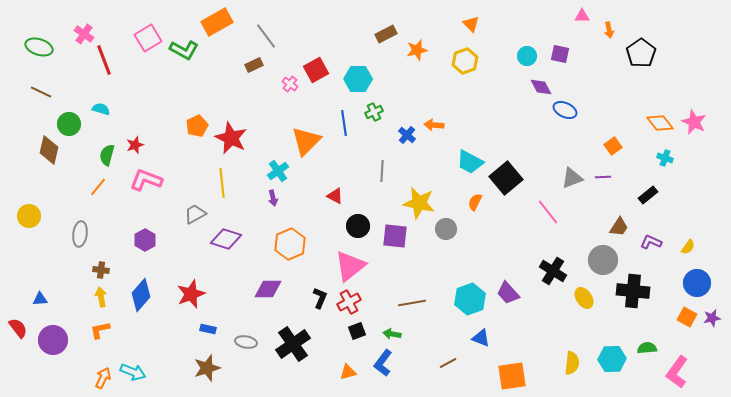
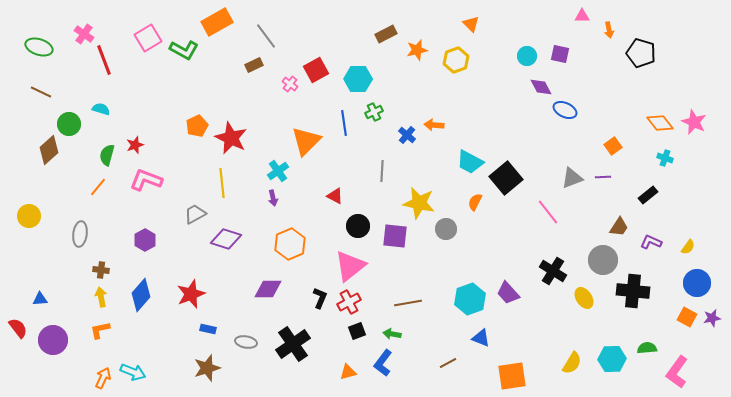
black pentagon at (641, 53): rotated 20 degrees counterclockwise
yellow hexagon at (465, 61): moved 9 px left, 1 px up
brown diamond at (49, 150): rotated 36 degrees clockwise
brown line at (412, 303): moved 4 px left
yellow semicircle at (572, 363): rotated 25 degrees clockwise
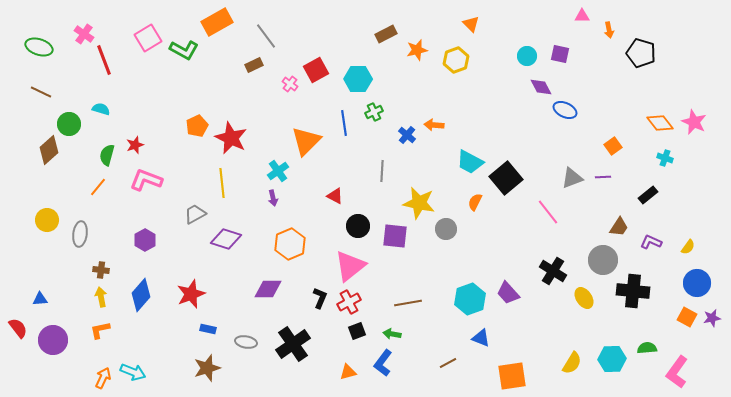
yellow circle at (29, 216): moved 18 px right, 4 px down
